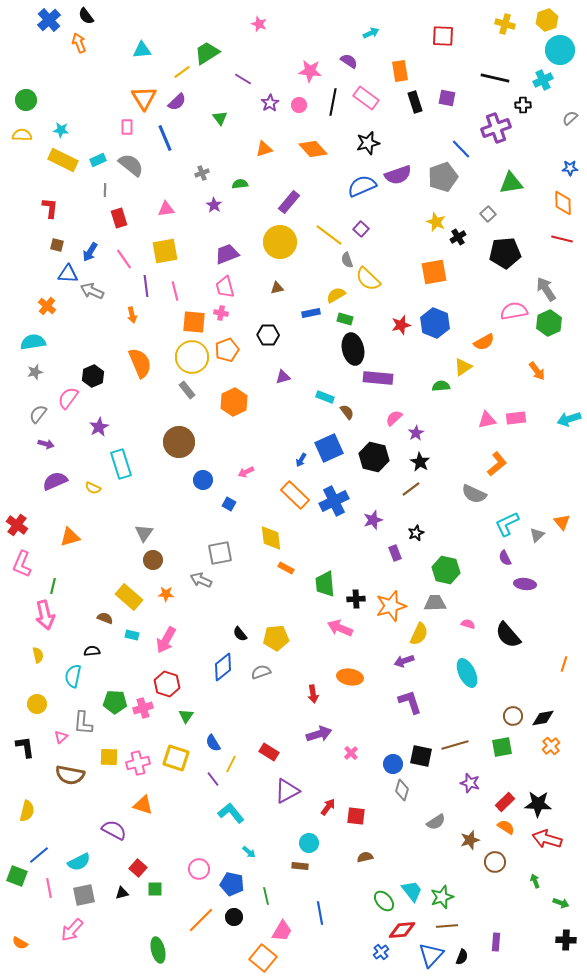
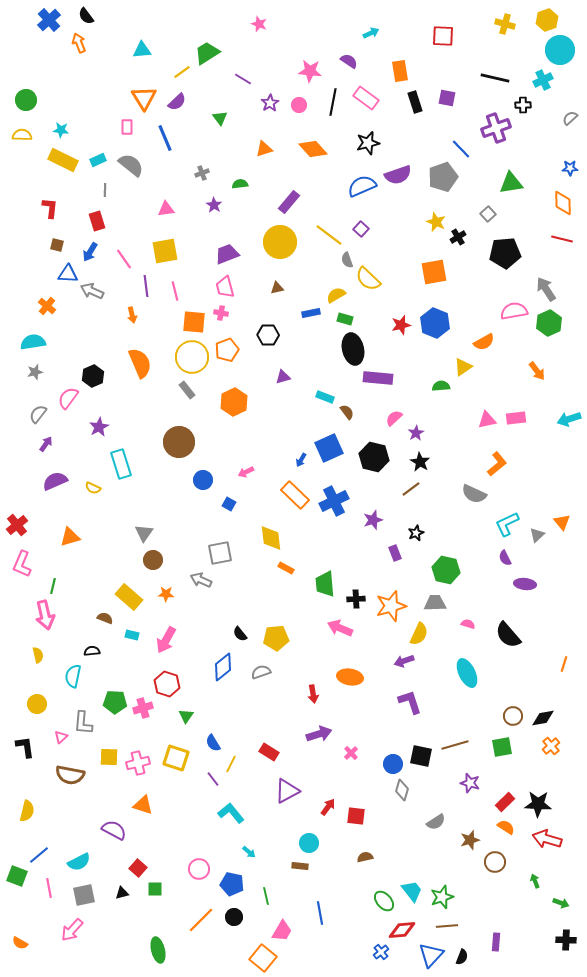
red rectangle at (119, 218): moved 22 px left, 3 px down
purple arrow at (46, 444): rotated 70 degrees counterclockwise
red cross at (17, 525): rotated 15 degrees clockwise
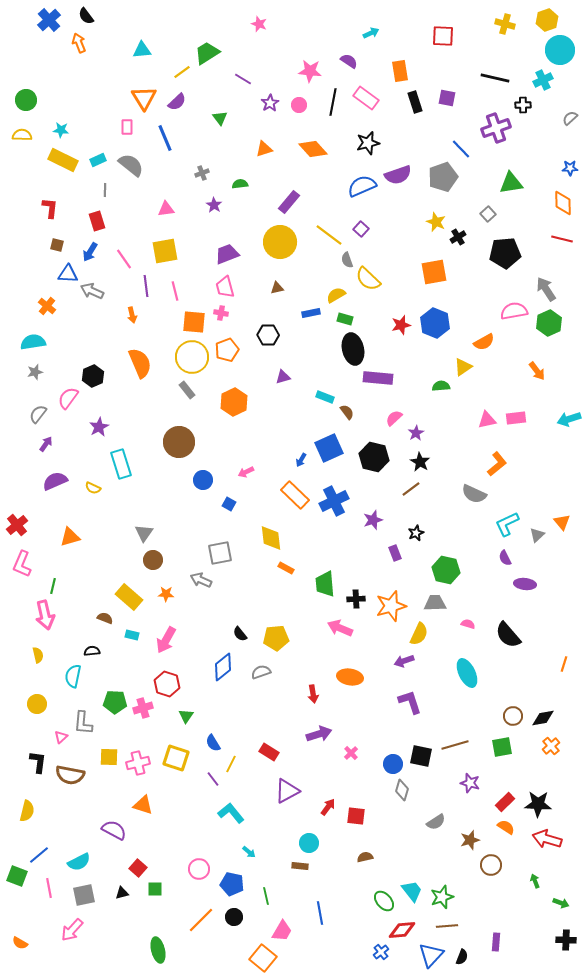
black L-shape at (25, 747): moved 13 px right, 15 px down; rotated 15 degrees clockwise
brown circle at (495, 862): moved 4 px left, 3 px down
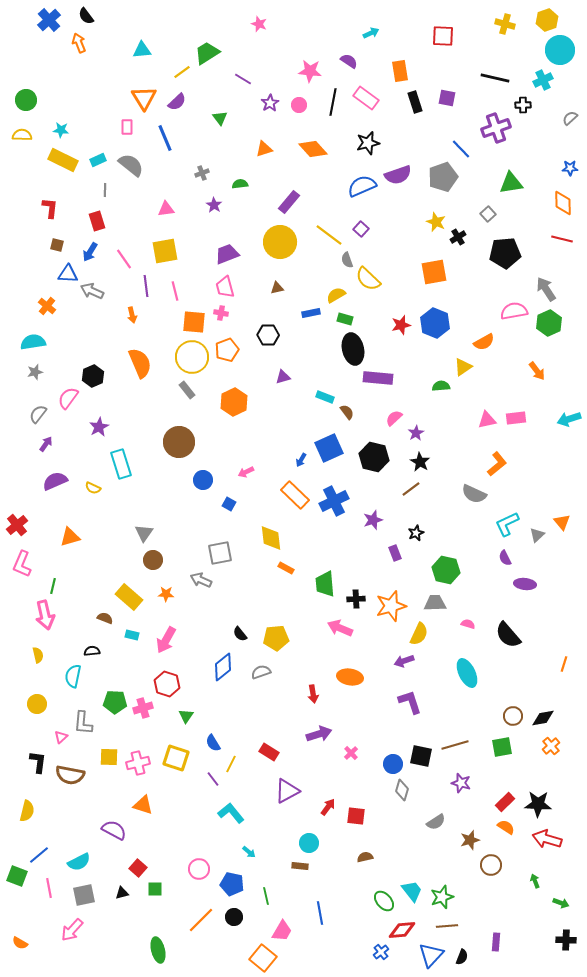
purple star at (470, 783): moved 9 px left
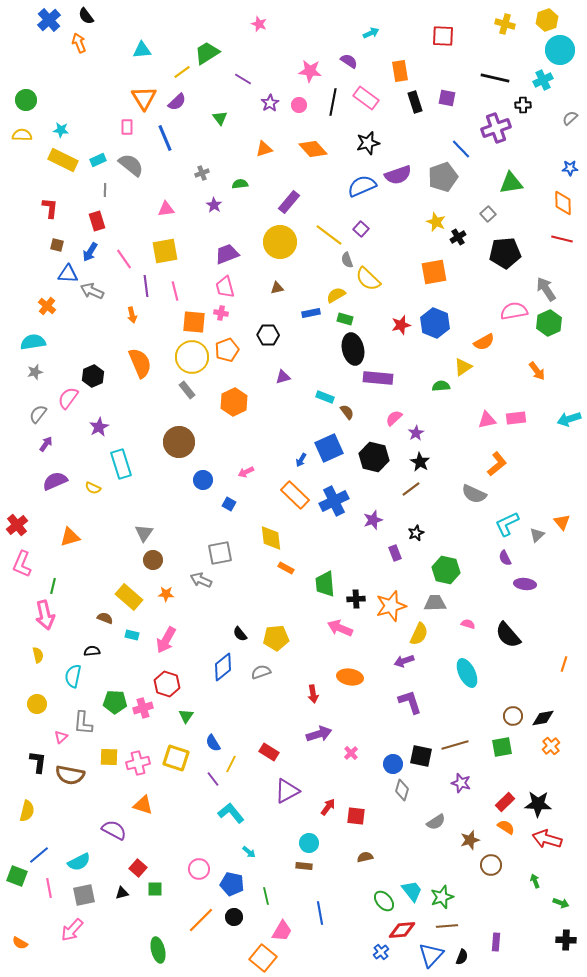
brown rectangle at (300, 866): moved 4 px right
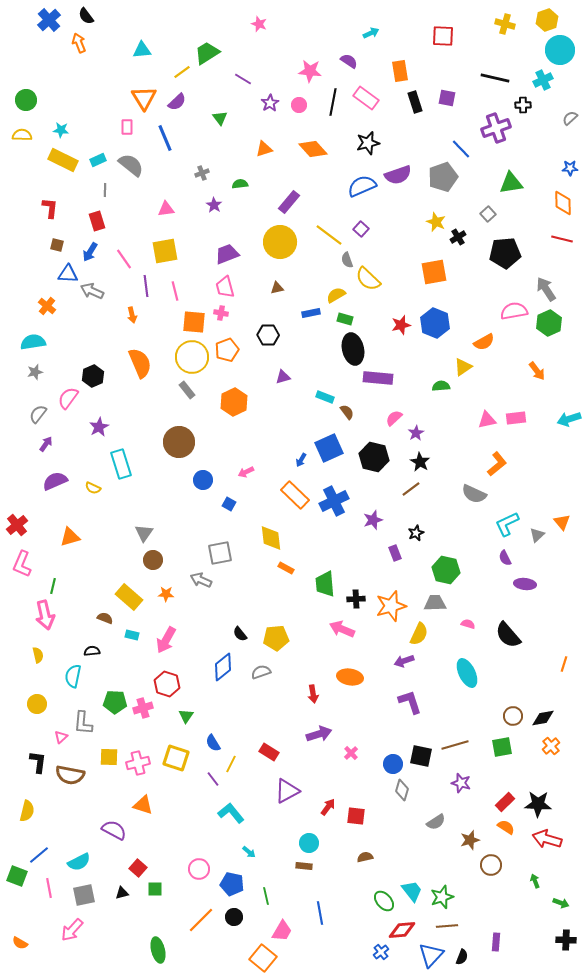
pink arrow at (340, 628): moved 2 px right, 1 px down
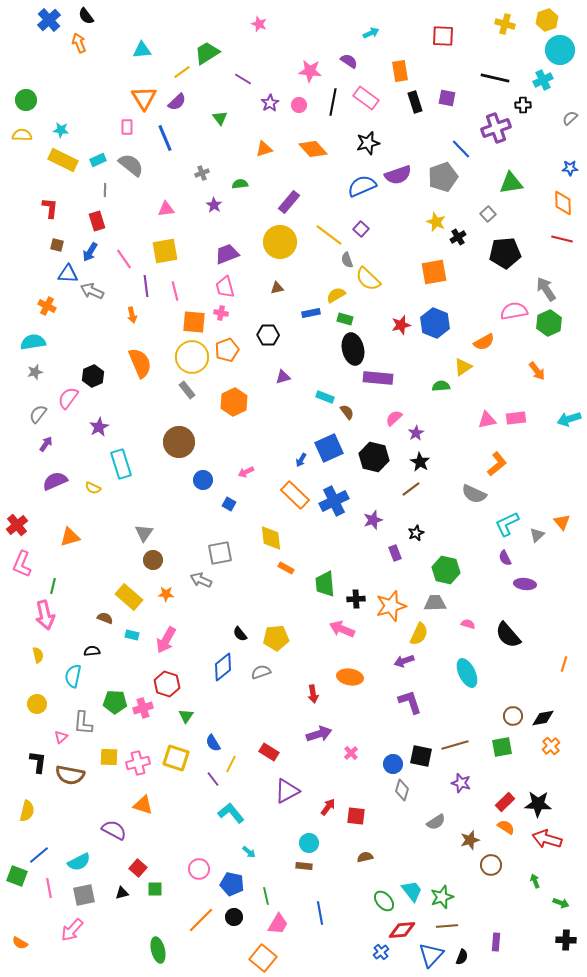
orange cross at (47, 306): rotated 12 degrees counterclockwise
pink trapezoid at (282, 931): moved 4 px left, 7 px up
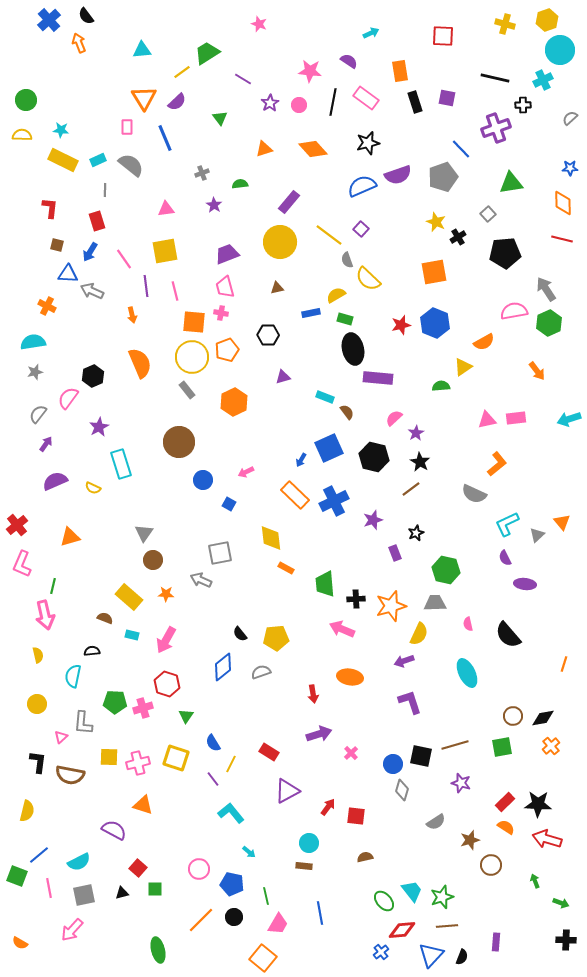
pink semicircle at (468, 624): rotated 120 degrees counterclockwise
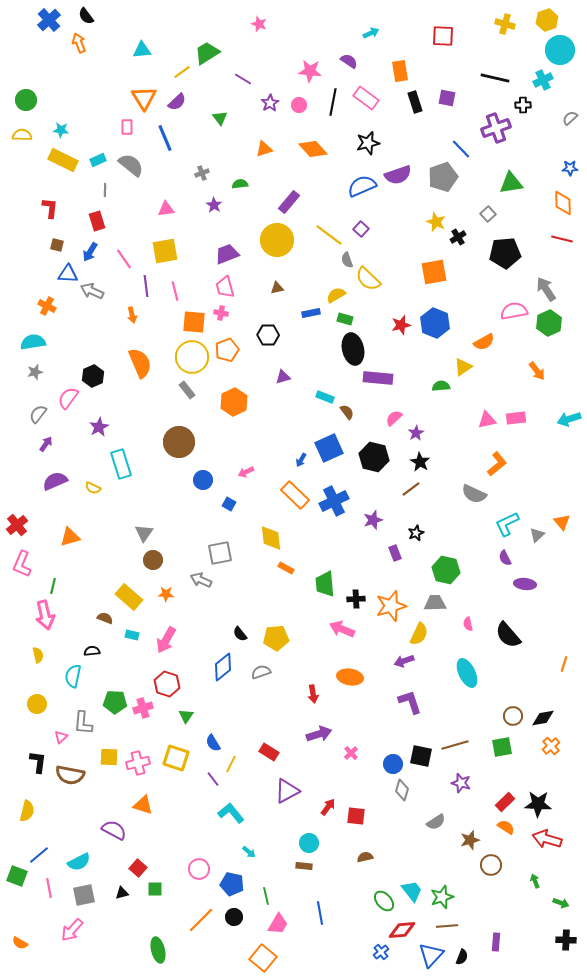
yellow circle at (280, 242): moved 3 px left, 2 px up
